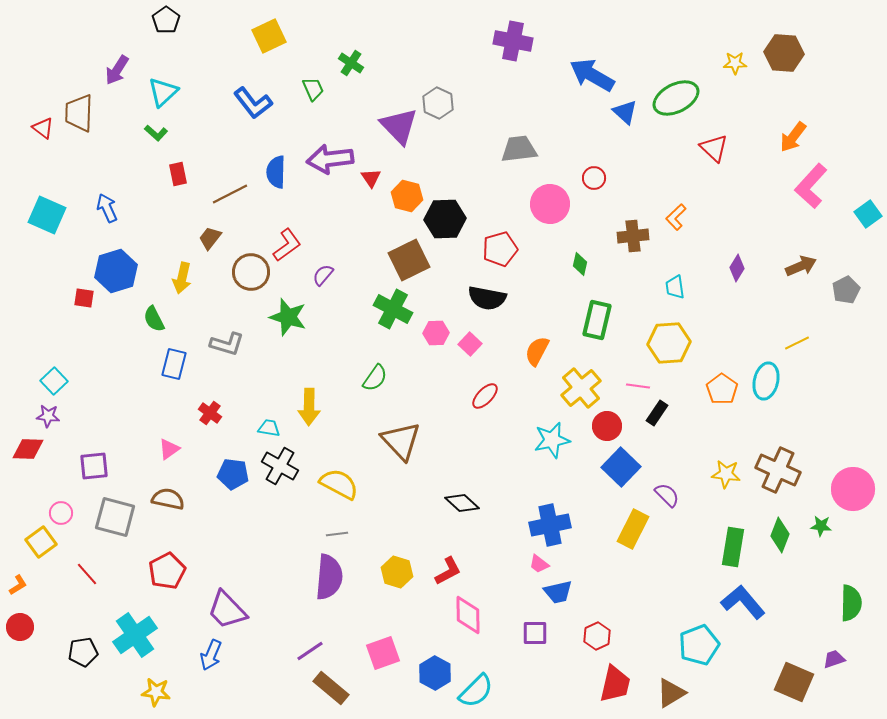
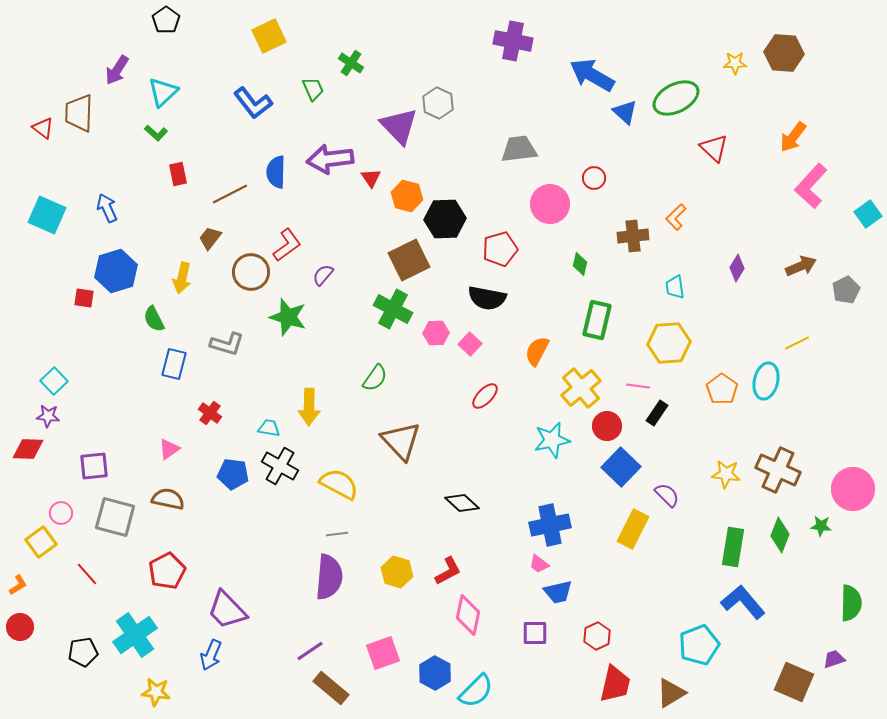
pink diamond at (468, 615): rotated 12 degrees clockwise
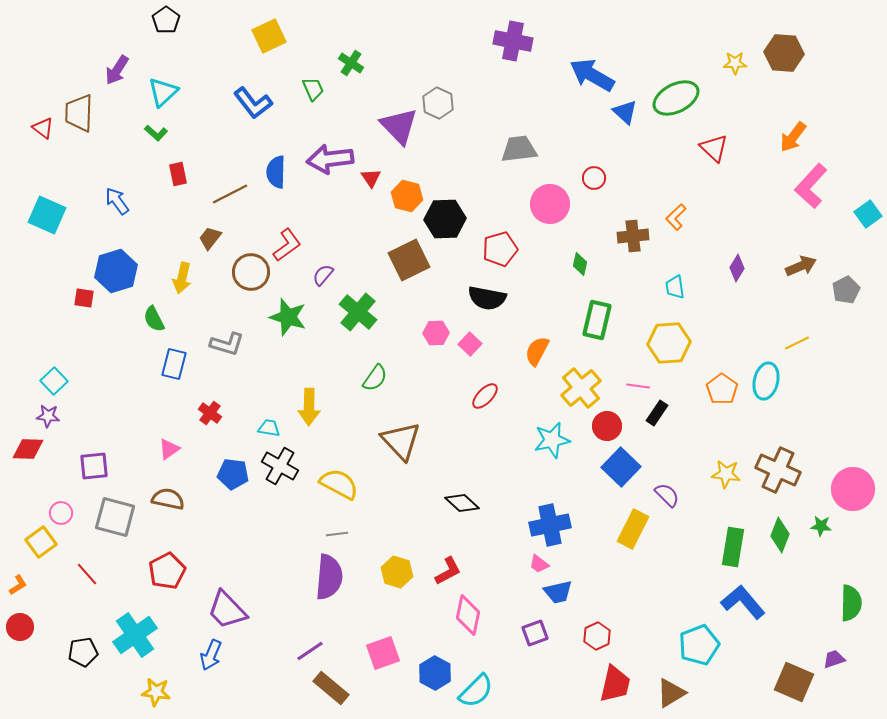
blue arrow at (107, 208): moved 10 px right, 7 px up; rotated 12 degrees counterclockwise
green cross at (393, 309): moved 35 px left, 3 px down; rotated 12 degrees clockwise
purple square at (535, 633): rotated 20 degrees counterclockwise
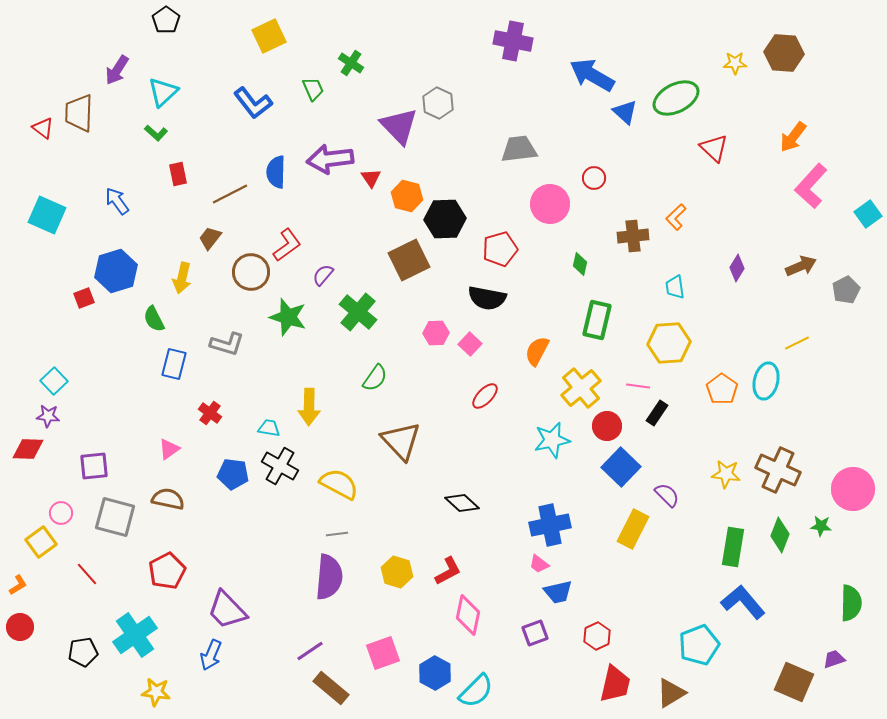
red square at (84, 298): rotated 30 degrees counterclockwise
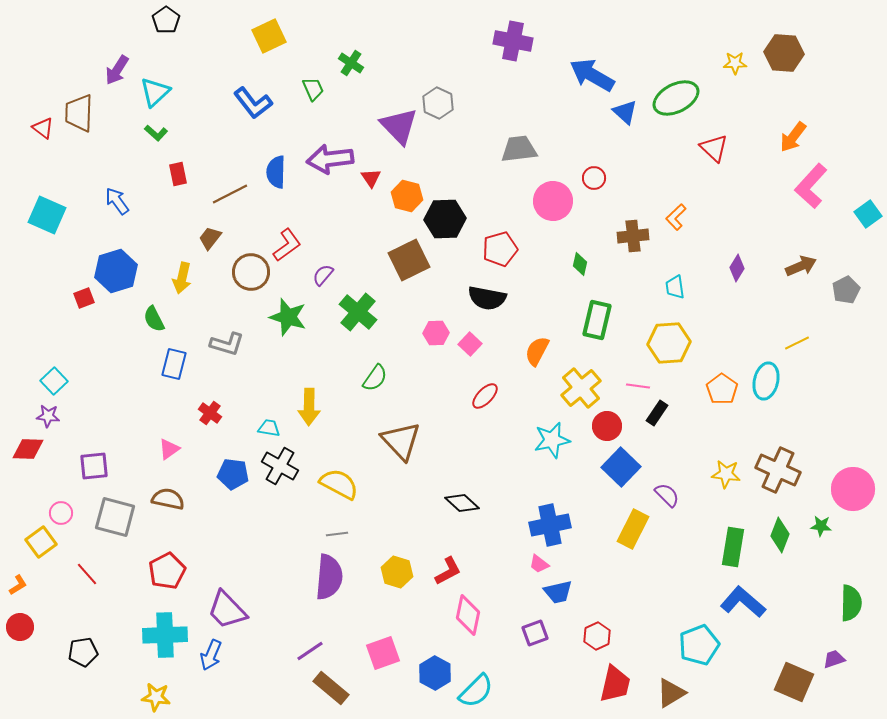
cyan triangle at (163, 92): moved 8 px left
pink circle at (550, 204): moved 3 px right, 3 px up
blue L-shape at (743, 602): rotated 9 degrees counterclockwise
cyan cross at (135, 635): moved 30 px right; rotated 33 degrees clockwise
yellow star at (156, 692): moved 5 px down
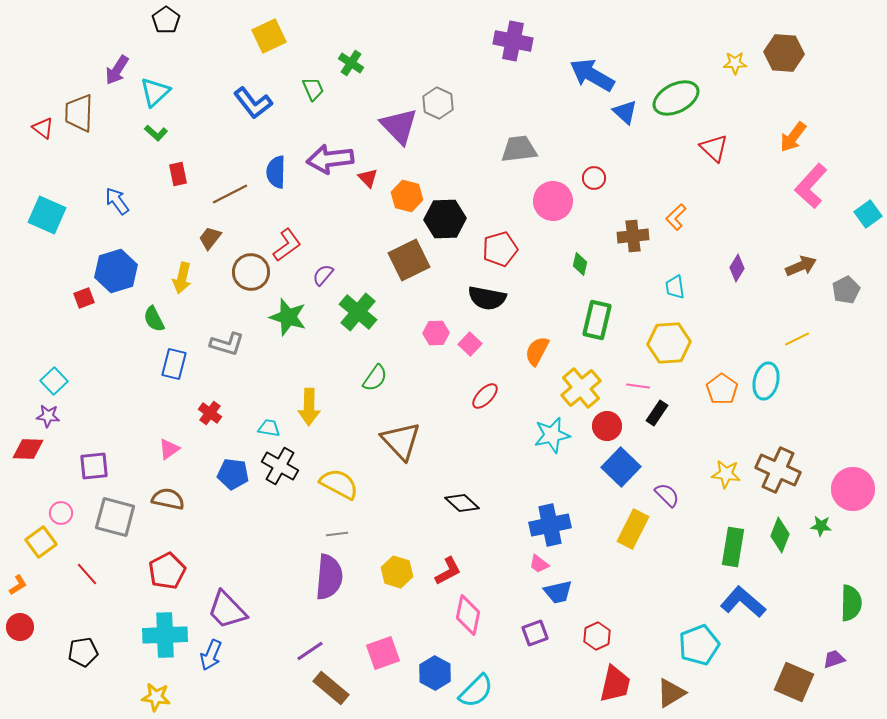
red triangle at (371, 178): moved 3 px left; rotated 10 degrees counterclockwise
yellow line at (797, 343): moved 4 px up
cyan star at (552, 440): moved 5 px up
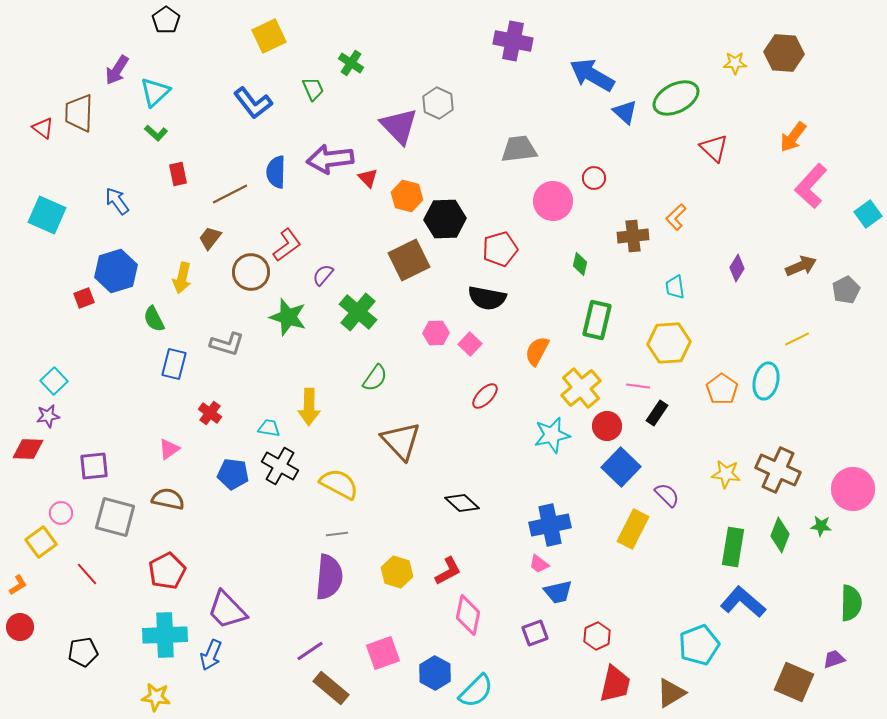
purple star at (48, 416): rotated 15 degrees counterclockwise
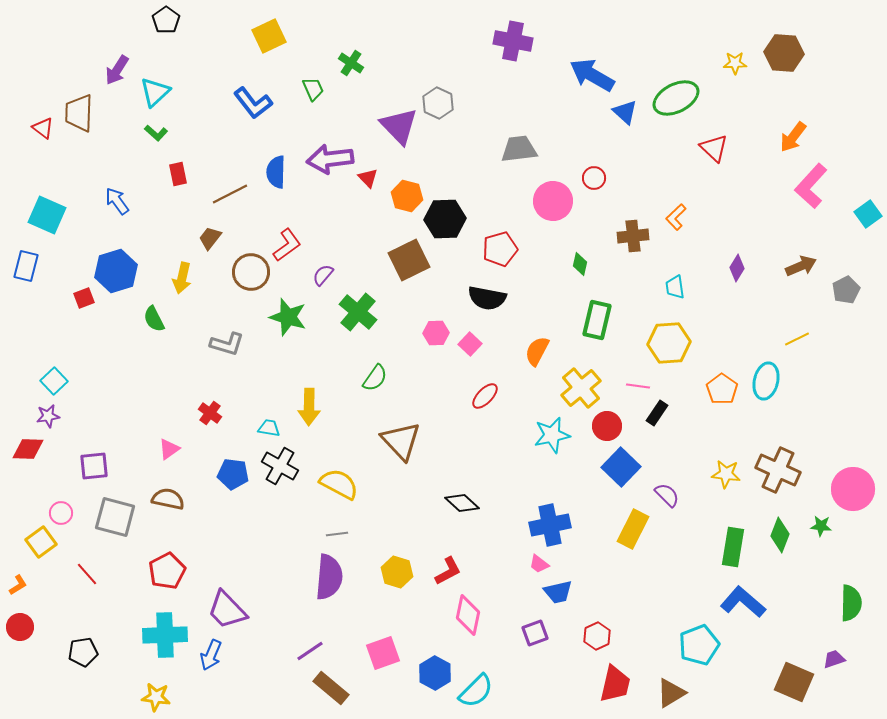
blue rectangle at (174, 364): moved 148 px left, 98 px up
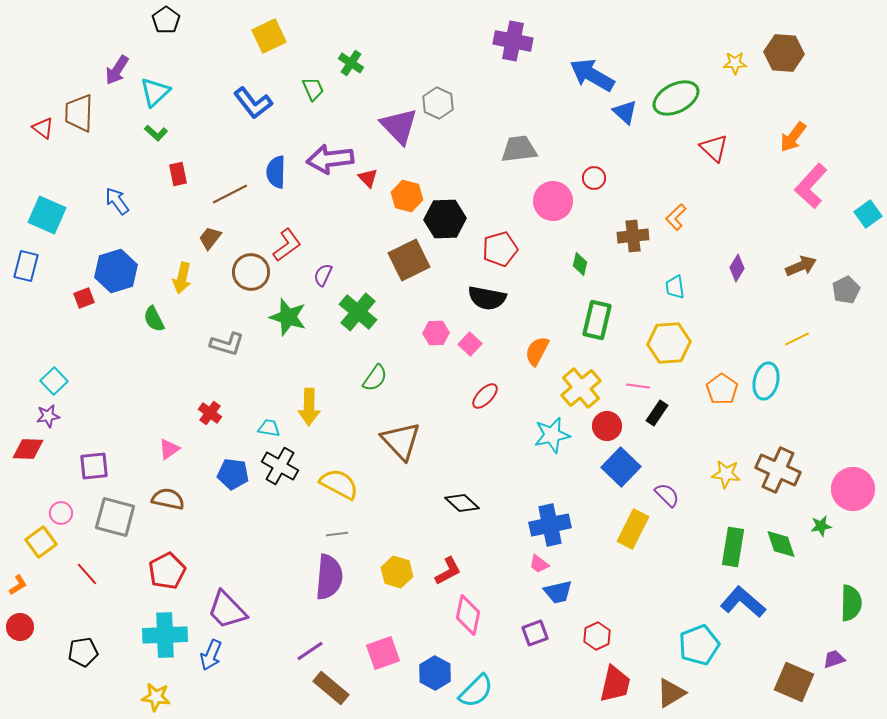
purple semicircle at (323, 275): rotated 15 degrees counterclockwise
green star at (821, 526): rotated 15 degrees counterclockwise
green diamond at (780, 535): moved 1 px right, 9 px down; rotated 40 degrees counterclockwise
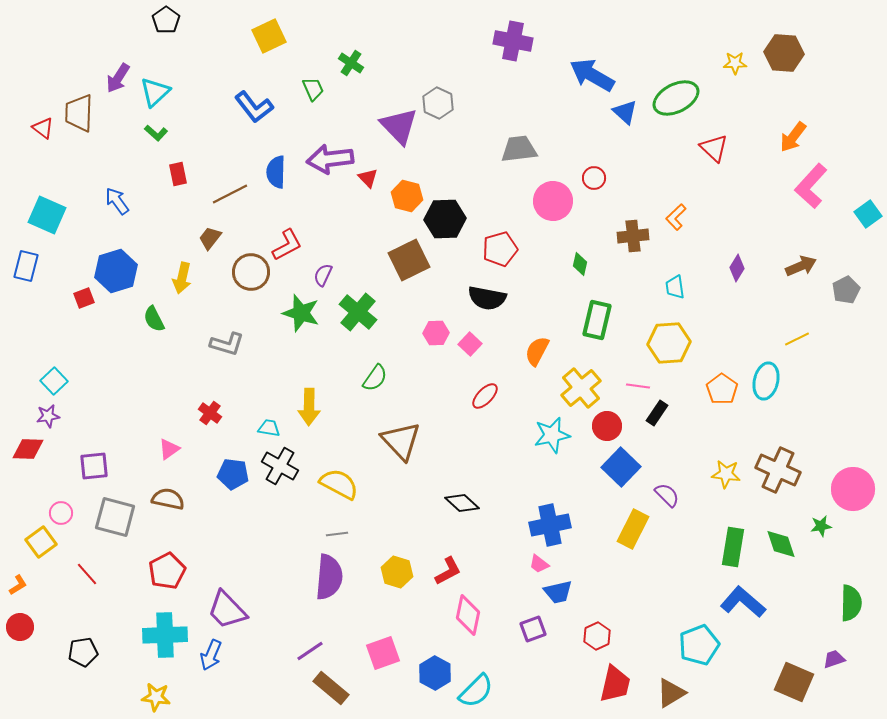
purple arrow at (117, 70): moved 1 px right, 8 px down
blue L-shape at (253, 103): moved 1 px right, 4 px down
red L-shape at (287, 245): rotated 8 degrees clockwise
green star at (288, 317): moved 13 px right, 4 px up
purple square at (535, 633): moved 2 px left, 4 px up
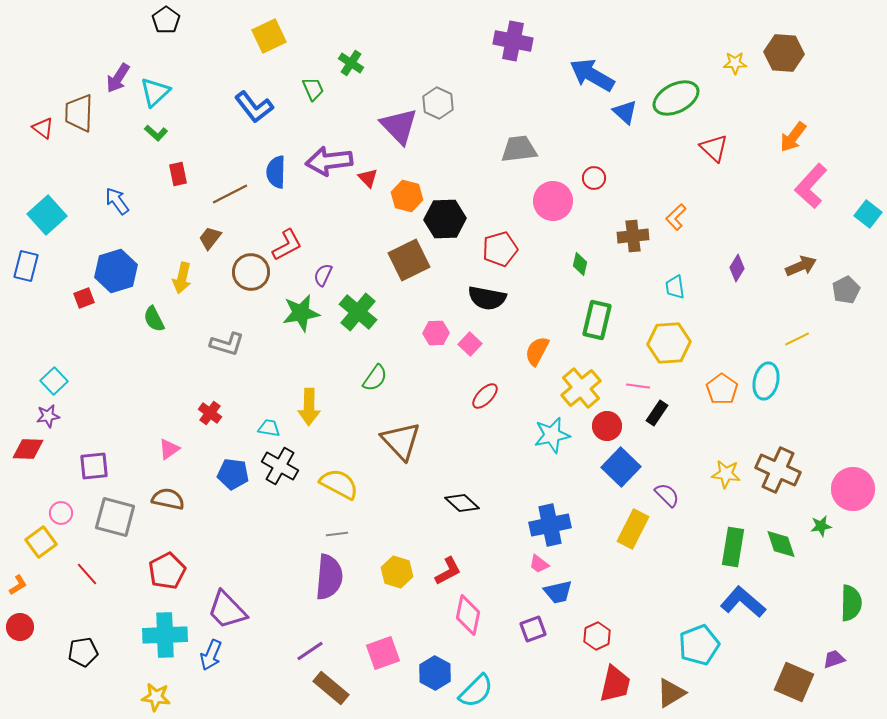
purple arrow at (330, 159): moved 1 px left, 2 px down
cyan square at (868, 214): rotated 16 degrees counterclockwise
cyan square at (47, 215): rotated 24 degrees clockwise
green star at (301, 313): rotated 27 degrees counterclockwise
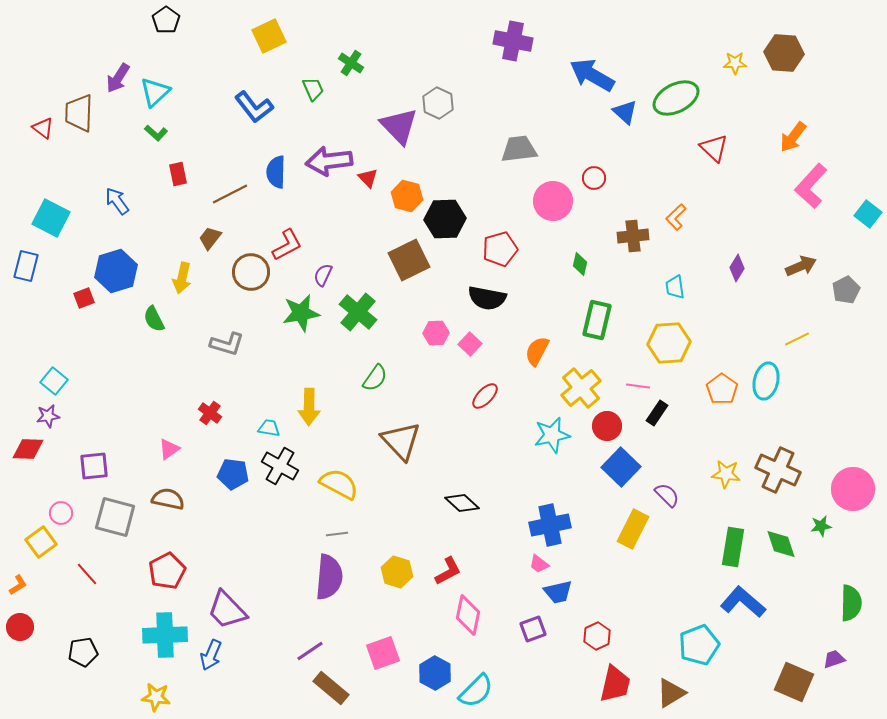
cyan square at (47, 215): moved 4 px right, 3 px down; rotated 21 degrees counterclockwise
cyan square at (54, 381): rotated 8 degrees counterclockwise
